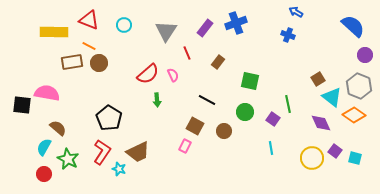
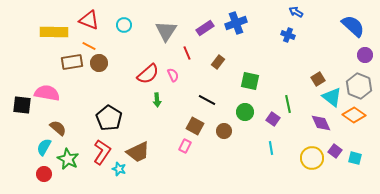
purple rectangle at (205, 28): rotated 18 degrees clockwise
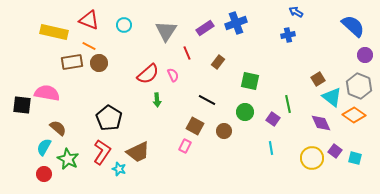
yellow rectangle at (54, 32): rotated 12 degrees clockwise
blue cross at (288, 35): rotated 32 degrees counterclockwise
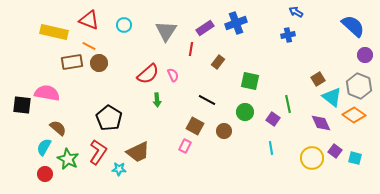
red line at (187, 53): moved 4 px right, 4 px up; rotated 32 degrees clockwise
red L-shape at (102, 152): moved 4 px left
cyan star at (119, 169): rotated 16 degrees counterclockwise
red circle at (44, 174): moved 1 px right
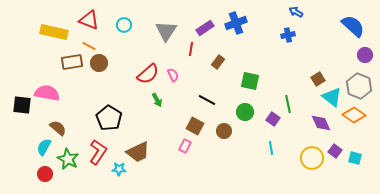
green arrow at (157, 100): rotated 24 degrees counterclockwise
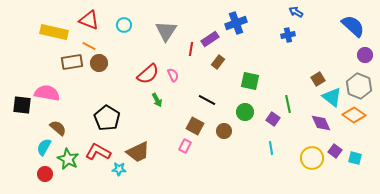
purple rectangle at (205, 28): moved 5 px right, 11 px down
black pentagon at (109, 118): moved 2 px left
red L-shape at (98, 152): rotated 95 degrees counterclockwise
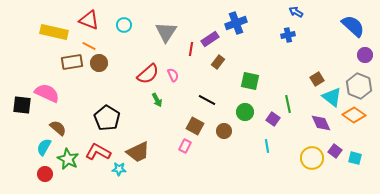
gray triangle at (166, 31): moved 1 px down
brown square at (318, 79): moved 1 px left
pink semicircle at (47, 93): rotated 15 degrees clockwise
cyan line at (271, 148): moved 4 px left, 2 px up
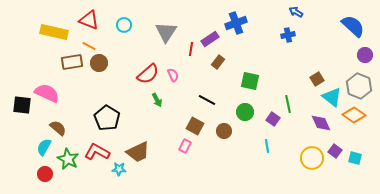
red L-shape at (98, 152): moved 1 px left
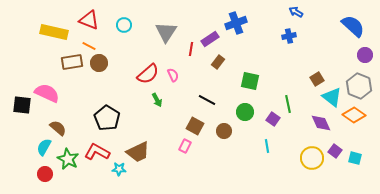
blue cross at (288, 35): moved 1 px right, 1 px down
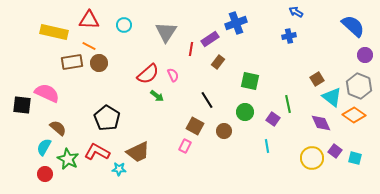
red triangle at (89, 20): rotated 20 degrees counterclockwise
green arrow at (157, 100): moved 4 px up; rotated 24 degrees counterclockwise
black line at (207, 100): rotated 30 degrees clockwise
